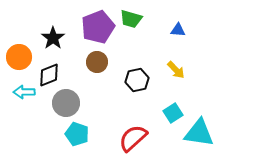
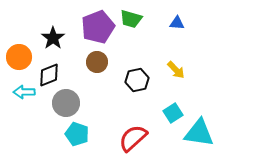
blue triangle: moved 1 px left, 7 px up
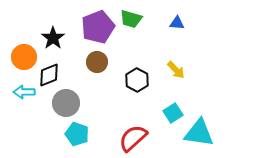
orange circle: moved 5 px right
black hexagon: rotated 20 degrees counterclockwise
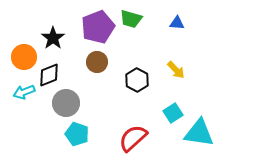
cyan arrow: rotated 20 degrees counterclockwise
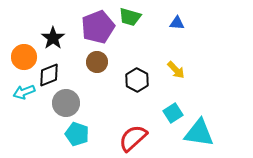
green trapezoid: moved 1 px left, 2 px up
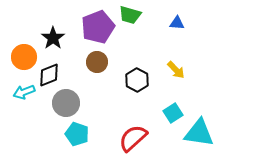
green trapezoid: moved 2 px up
